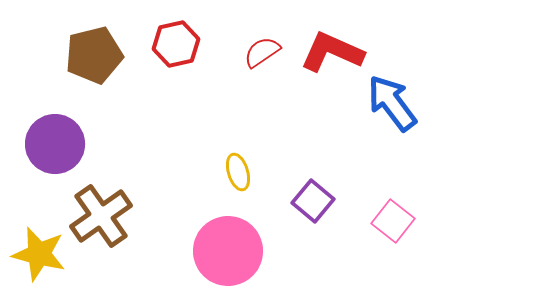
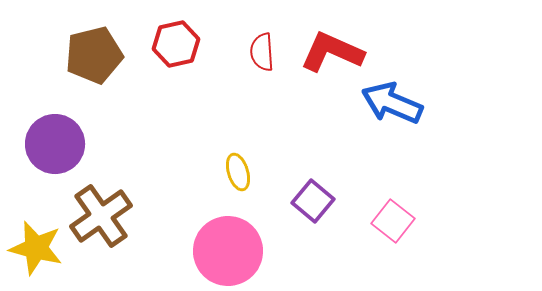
red semicircle: rotated 60 degrees counterclockwise
blue arrow: rotated 30 degrees counterclockwise
yellow star: moved 3 px left, 6 px up
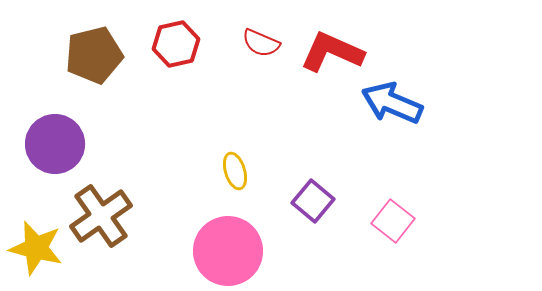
red semicircle: moved 1 px left, 9 px up; rotated 63 degrees counterclockwise
yellow ellipse: moved 3 px left, 1 px up
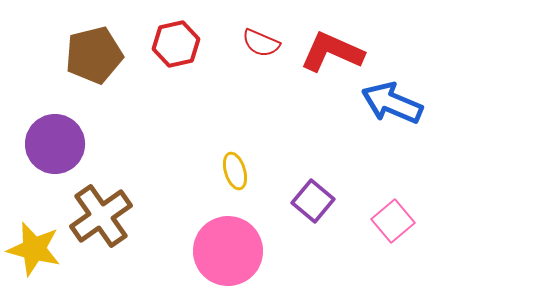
pink square: rotated 12 degrees clockwise
yellow star: moved 2 px left, 1 px down
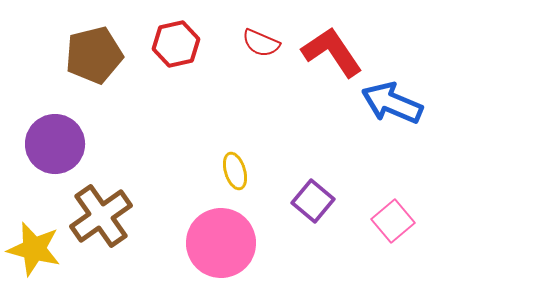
red L-shape: rotated 32 degrees clockwise
pink circle: moved 7 px left, 8 px up
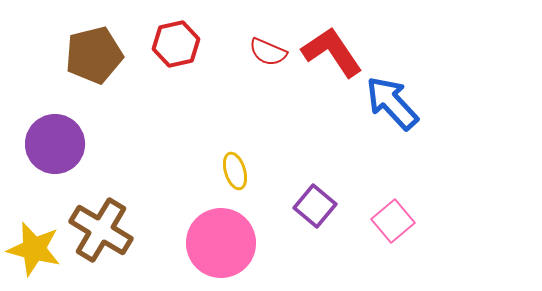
red semicircle: moved 7 px right, 9 px down
blue arrow: rotated 24 degrees clockwise
purple square: moved 2 px right, 5 px down
brown cross: moved 14 px down; rotated 24 degrees counterclockwise
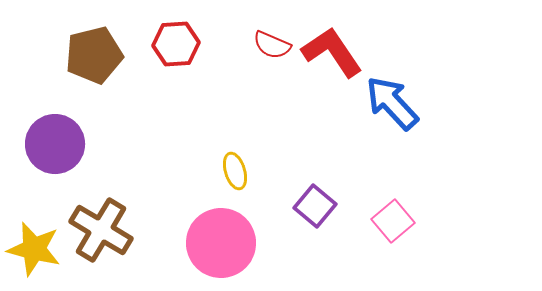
red hexagon: rotated 9 degrees clockwise
red semicircle: moved 4 px right, 7 px up
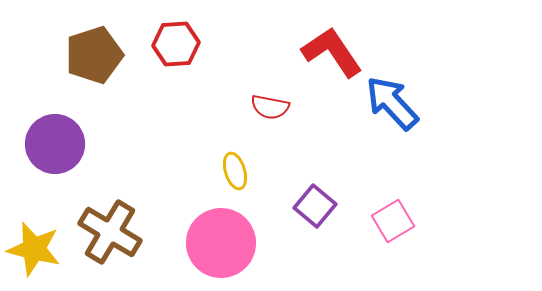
red semicircle: moved 2 px left, 62 px down; rotated 12 degrees counterclockwise
brown pentagon: rotated 4 degrees counterclockwise
pink square: rotated 9 degrees clockwise
brown cross: moved 9 px right, 2 px down
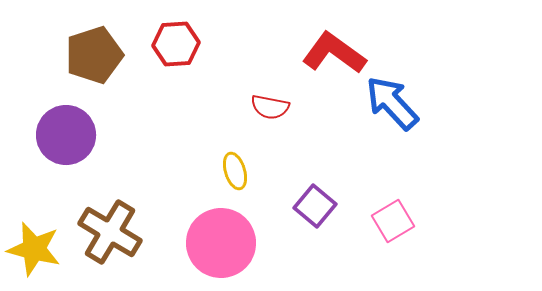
red L-shape: moved 2 px right, 1 px down; rotated 20 degrees counterclockwise
purple circle: moved 11 px right, 9 px up
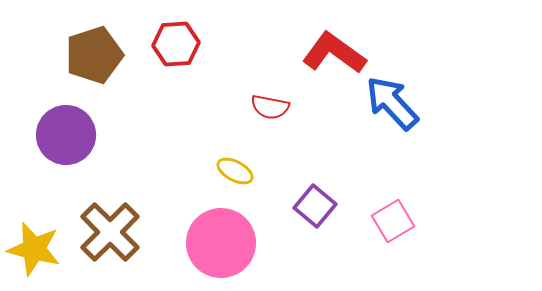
yellow ellipse: rotated 45 degrees counterclockwise
brown cross: rotated 14 degrees clockwise
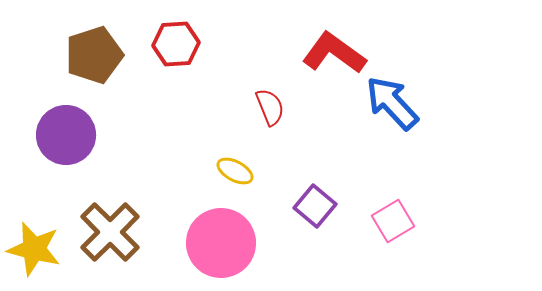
red semicircle: rotated 123 degrees counterclockwise
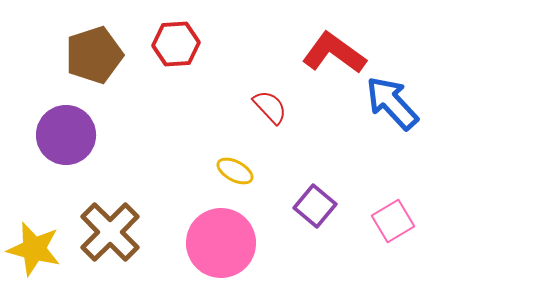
red semicircle: rotated 21 degrees counterclockwise
